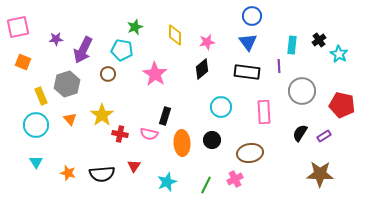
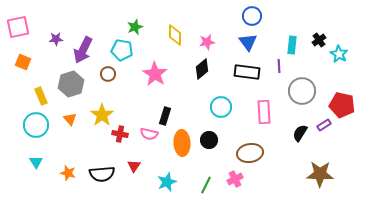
gray hexagon at (67, 84): moved 4 px right
purple rectangle at (324, 136): moved 11 px up
black circle at (212, 140): moved 3 px left
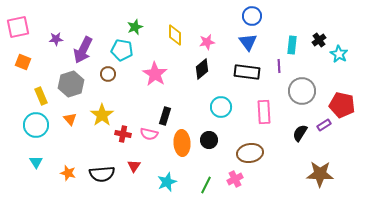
red cross at (120, 134): moved 3 px right
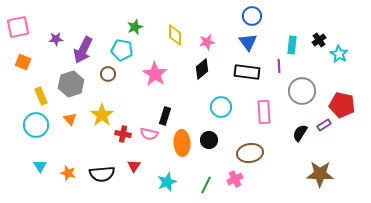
cyan triangle at (36, 162): moved 4 px right, 4 px down
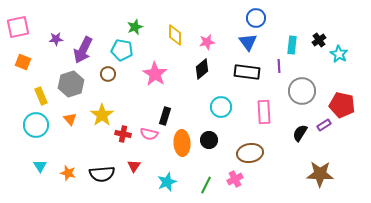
blue circle at (252, 16): moved 4 px right, 2 px down
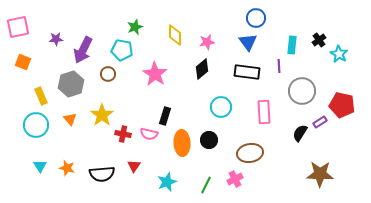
purple rectangle at (324, 125): moved 4 px left, 3 px up
orange star at (68, 173): moved 1 px left, 5 px up
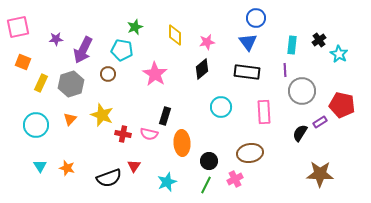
purple line at (279, 66): moved 6 px right, 4 px down
yellow rectangle at (41, 96): moved 13 px up; rotated 48 degrees clockwise
yellow star at (102, 115): rotated 15 degrees counterclockwise
orange triangle at (70, 119): rotated 24 degrees clockwise
black circle at (209, 140): moved 21 px down
black semicircle at (102, 174): moved 7 px right, 4 px down; rotated 15 degrees counterclockwise
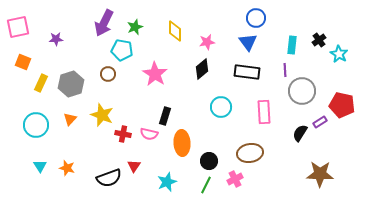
yellow diamond at (175, 35): moved 4 px up
purple arrow at (83, 50): moved 21 px right, 27 px up
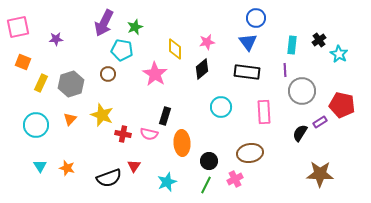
yellow diamond at (175, 31): moved 18 px down
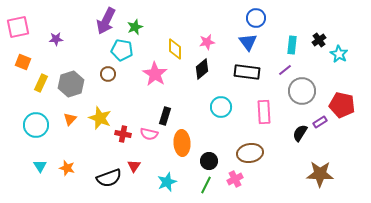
purple arrow at (104, 23): moved 2 px right, 2 px up
purple line at (285, 70): rotated 56 degrees clockwise
yellow star at (102, 115): moved 2 px left, 3 px down
